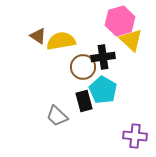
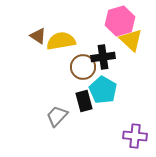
gray trapezoid: rotated 90 degrees clockwise
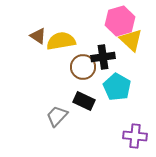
cyan pentagon: moved 14 px right, 3 px up
black rectangle: rotated 50 degrees counterclockwise
